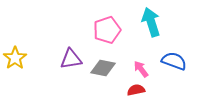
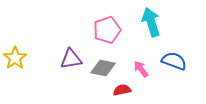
red semicircle: moved 14 px left
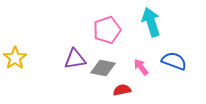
purple triangle: moved 4 px right
pink arrow: moved 2 px up
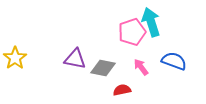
pink pentagon: moved 25 px right, 2 px down
purple triangle: rotated 20 degrees clockwise
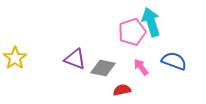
purple triangle: rotated 10 degrees clockwise
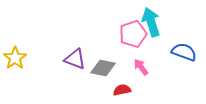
pink pentagon: moved 1 px right, 2 px down
blue semicircle: moved 10 px right, 9 px up
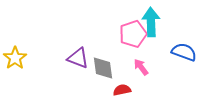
cyan arrow: rotated 16 degrees clockwise
purple triangle: moved 3 px right, 1 px up
gray diamond: rotated 70 degrees clockwise
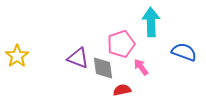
pink pentagon: moved 12 px left, 10 px down
yellow star: moved 2 px right, 2 px up
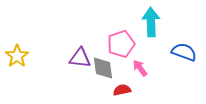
purple triangle: moved 2 px right; rotated 15 degrees counterclockwise
pink arrow: moved 1 px left, 1 px down
